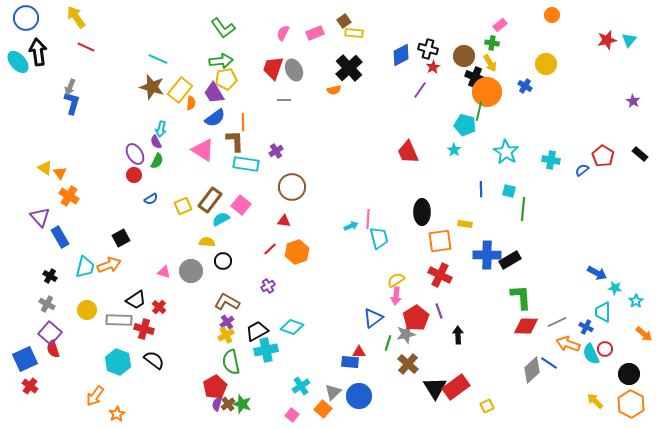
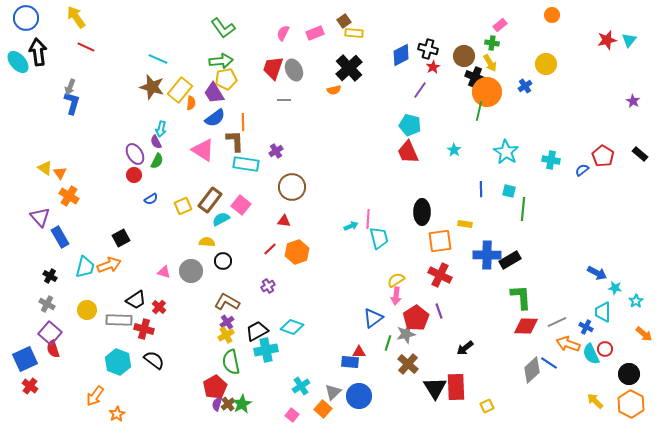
blue cross at (525, 86): rotated 24 degrees clockwise
cyan pentagon at (465, 125): moved 55 px left
black arrow at (458, 335): moved 7 px right, 13 px down; rotated 126 degrees counterclockwise
red rectangle at (456, 387): rotated 56 degrees counterclockwise
green star at (242, 404): rotated 24 degrees clockwise
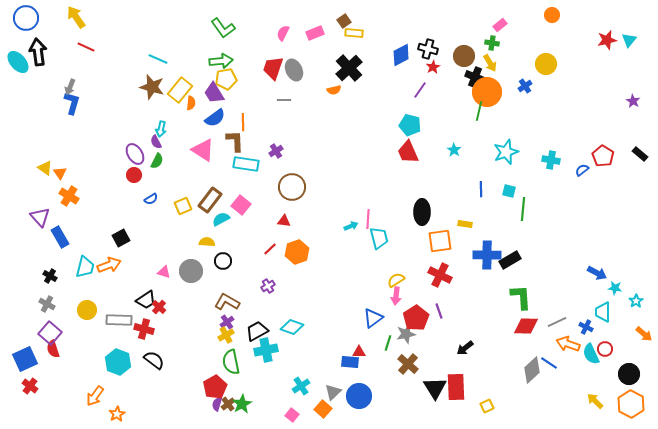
cyan star at (506, 152): rotated 20 degrees clockwise
black trapezoid at (136, 300): moved 10 px right
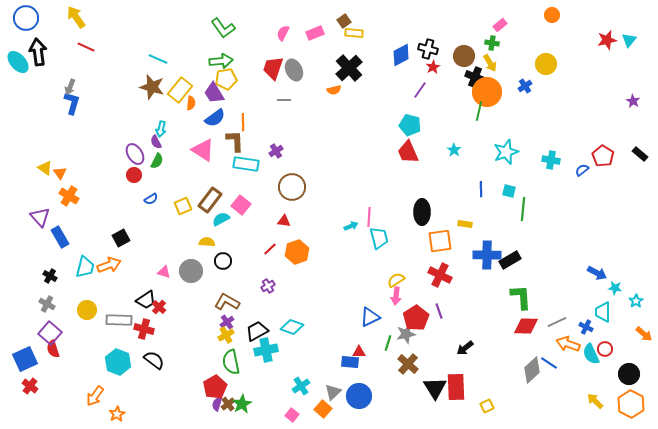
pink line at (368, 219): moved 1 px right, 2 px up
blue triangle at (373, 318): moved 3 px left, 1 px up; rotated 10 degrees clockwise
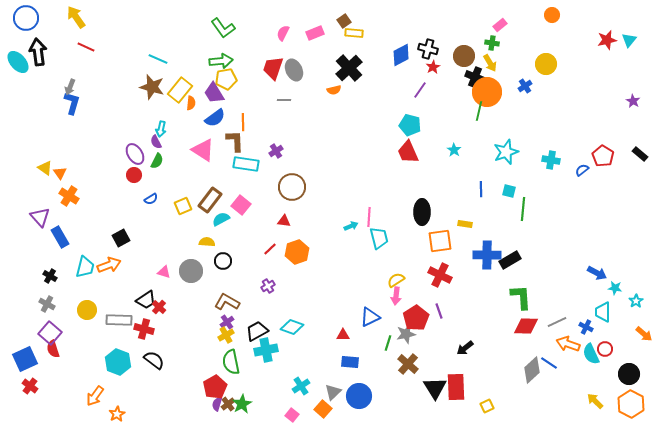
red triangle at (359, 352): moved 16 px left, 17 px up
